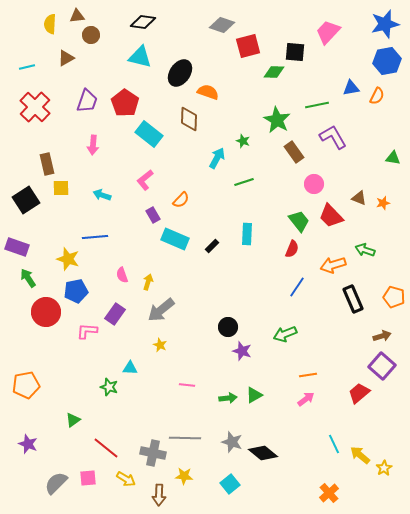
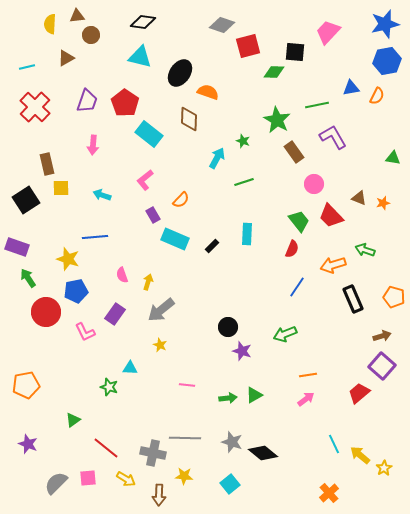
pink L-shape at (87, 331): moved 2 px left, 1 px down; rotated 120 degrees counterclockwise
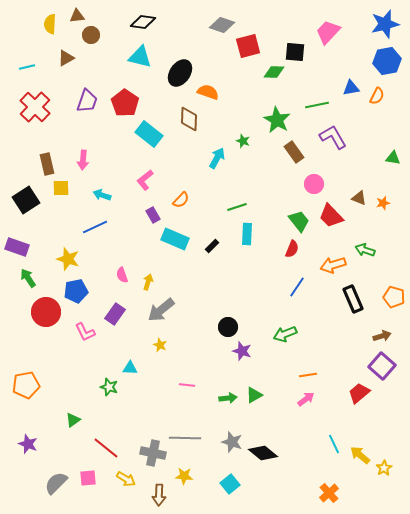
pink arrow at (93, 145): moved 10 px left, 15 px down
green line at (244, 182): moved 7 px left, 25 px down
blue line at (95, 237): moved 10 px up; rotated 20 degrees counterclockwise
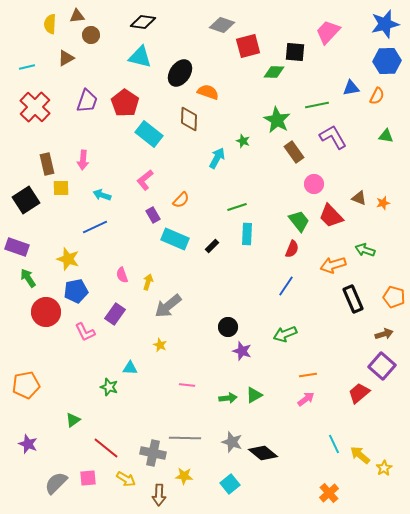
blue hexagon at (387, 61): rotated 8 degrees clockwise
green triangle at (393, 158): moved 7 px left, 22 px up
blue line at (297, 287): moved 11 px left, 1 px up
gray arrow at (161, 310): moved 7 px right, 4 px up
brown arrow at (382, 336): moved 2 px right, 2 px up
